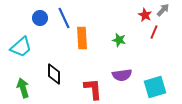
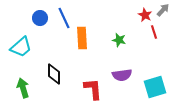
red line: rotated 40 degrees counterclockwise
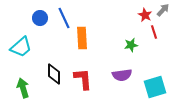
green star: moved 12 px right, 5 px down; rotated 24 degrees counterclockwise
red L-shape: moved 10 px left, 10 px up
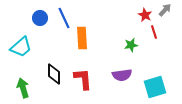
gray arrow: moved 2 px right
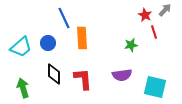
blue circle: moved 8 px right, 25 px down
cyan square: rotated 30 degrees clockwise
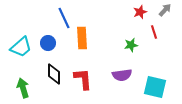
red star: moved 5 px left, 3 px up; rotated 24 degrees clockwise
